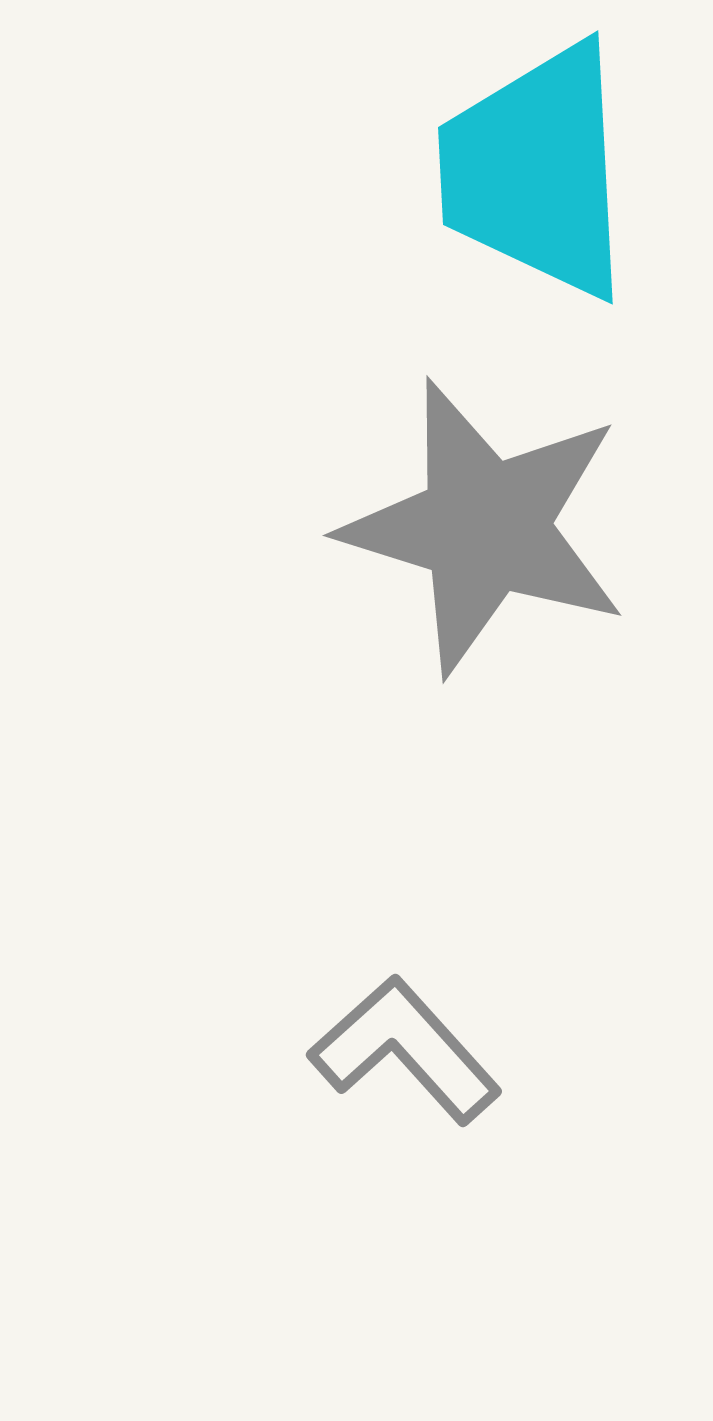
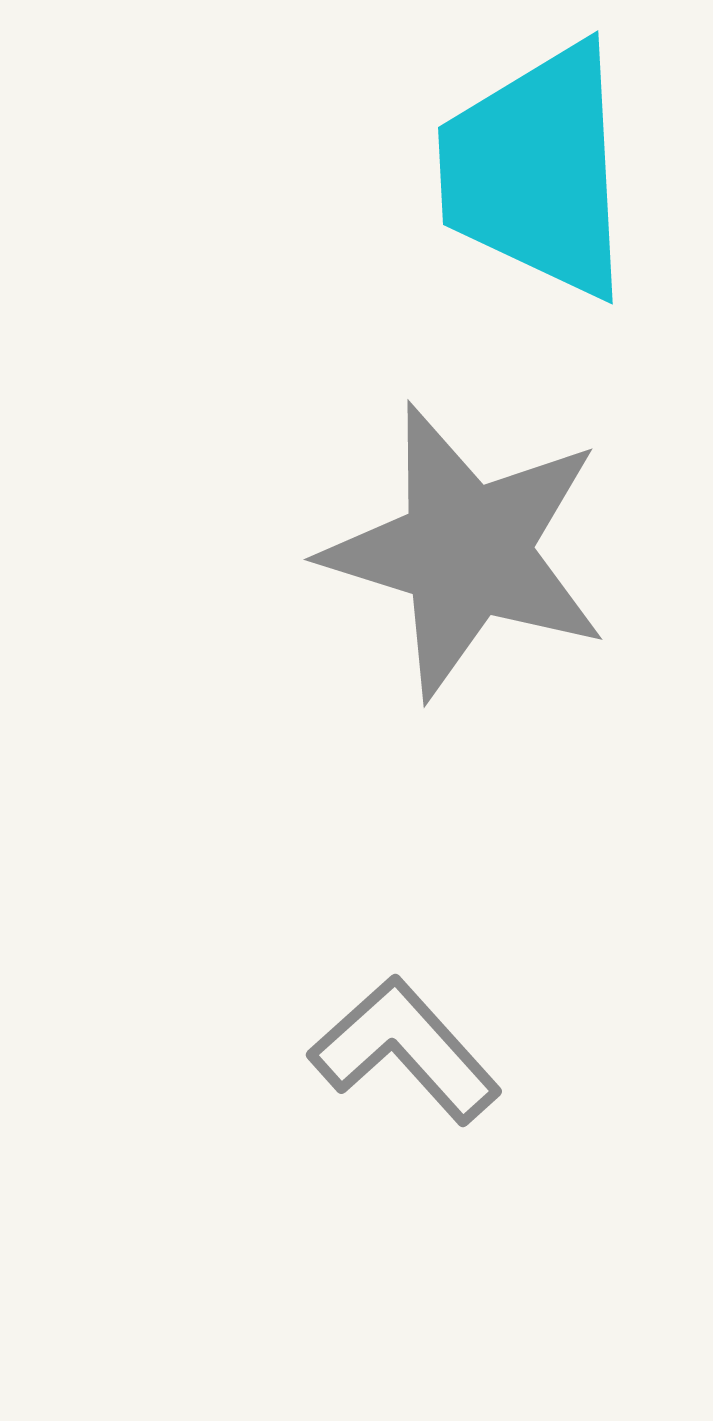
gray star: moved 19 px left, 24 px down
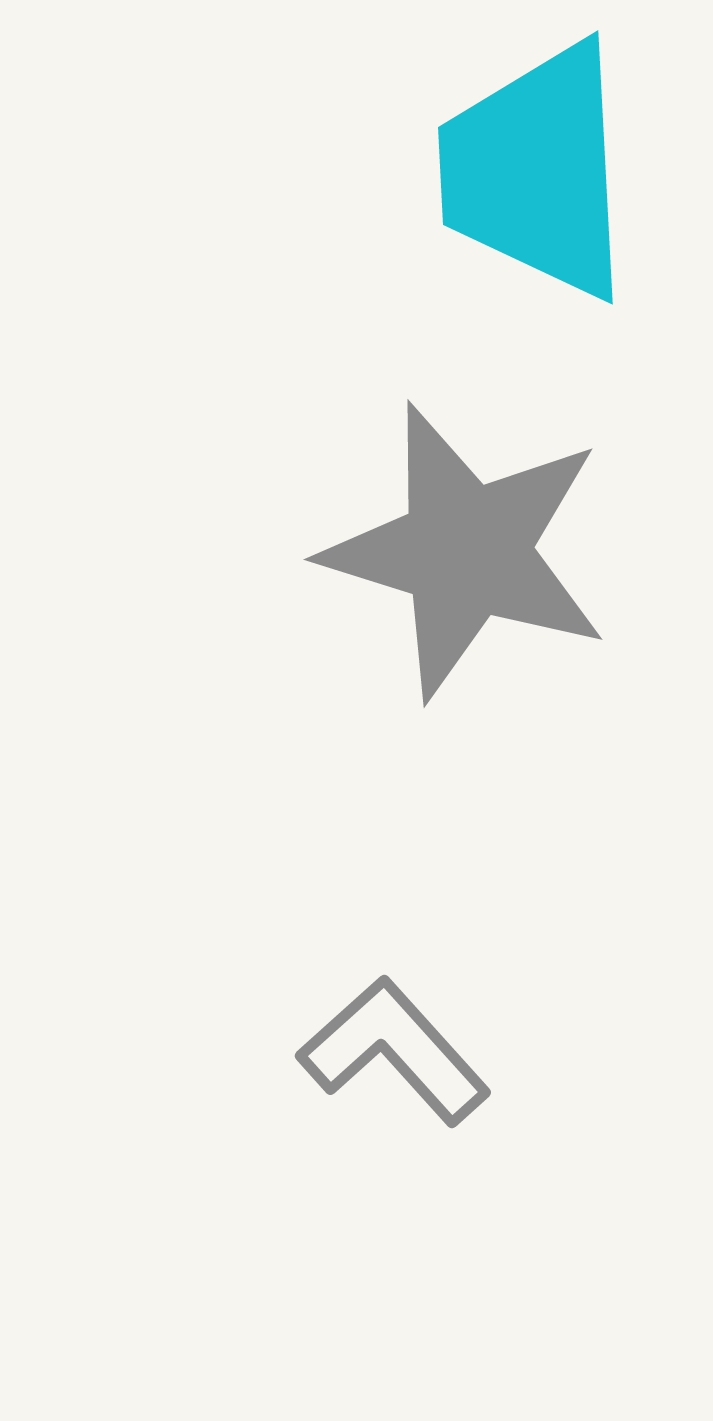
gray L-shape: moved 11 px left, 1 px down
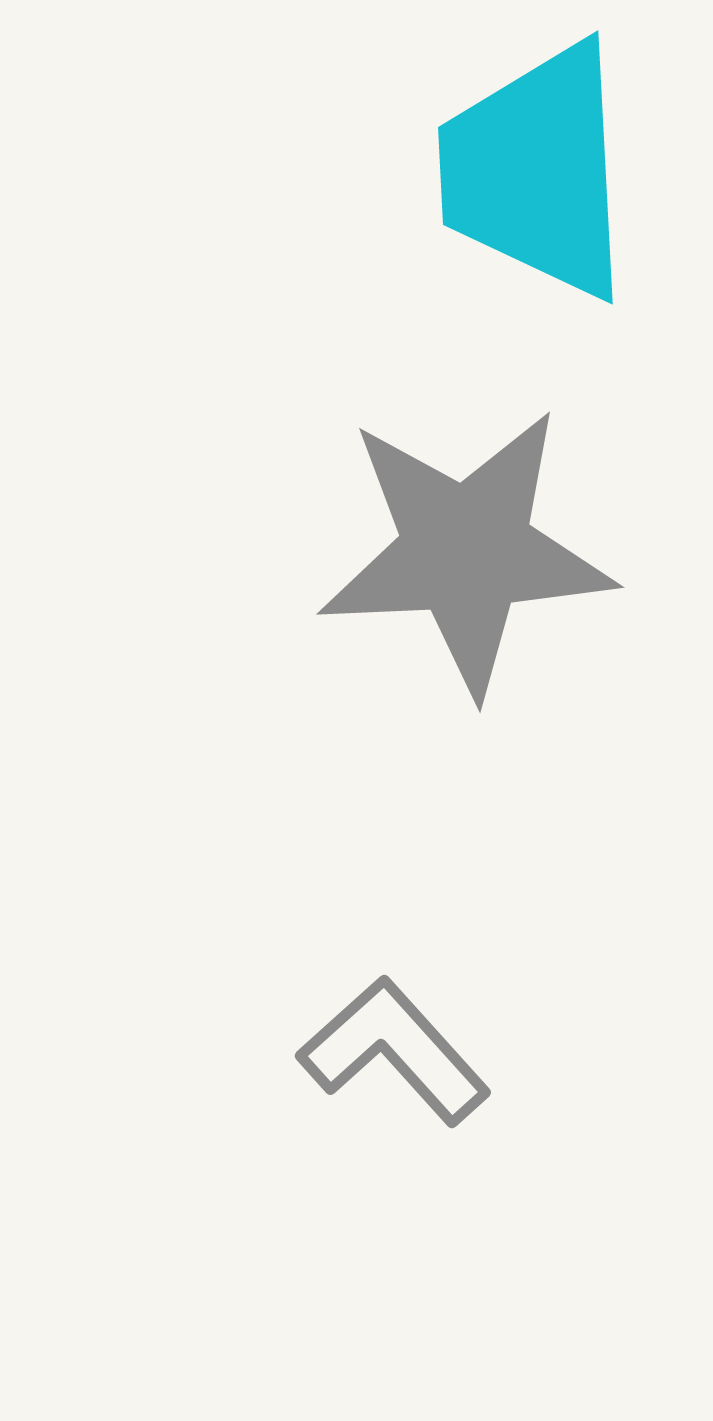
gray star: rotated 20 degrees counterclockwise
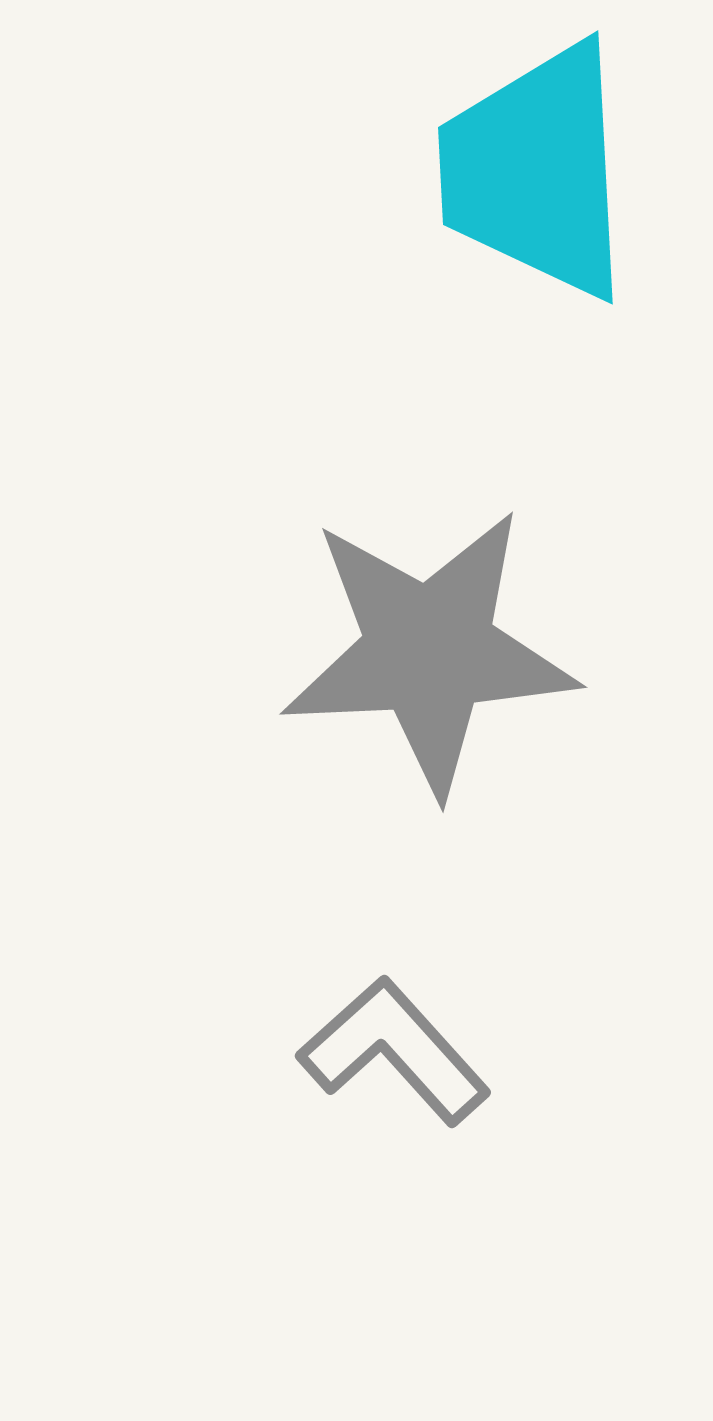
gray star: moved 37 px left, 100 px down
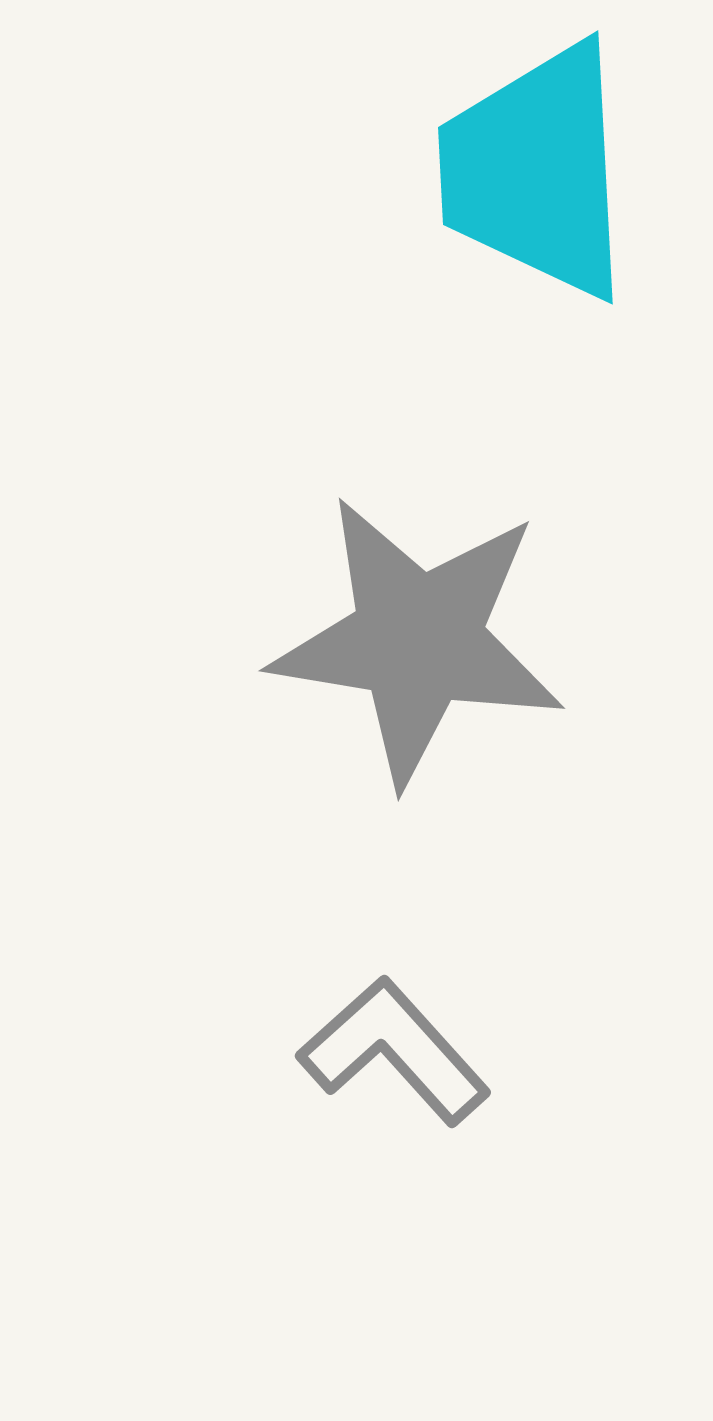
gray star: moved 11 px left, 11 px up; rotated 12 degrees clockwise
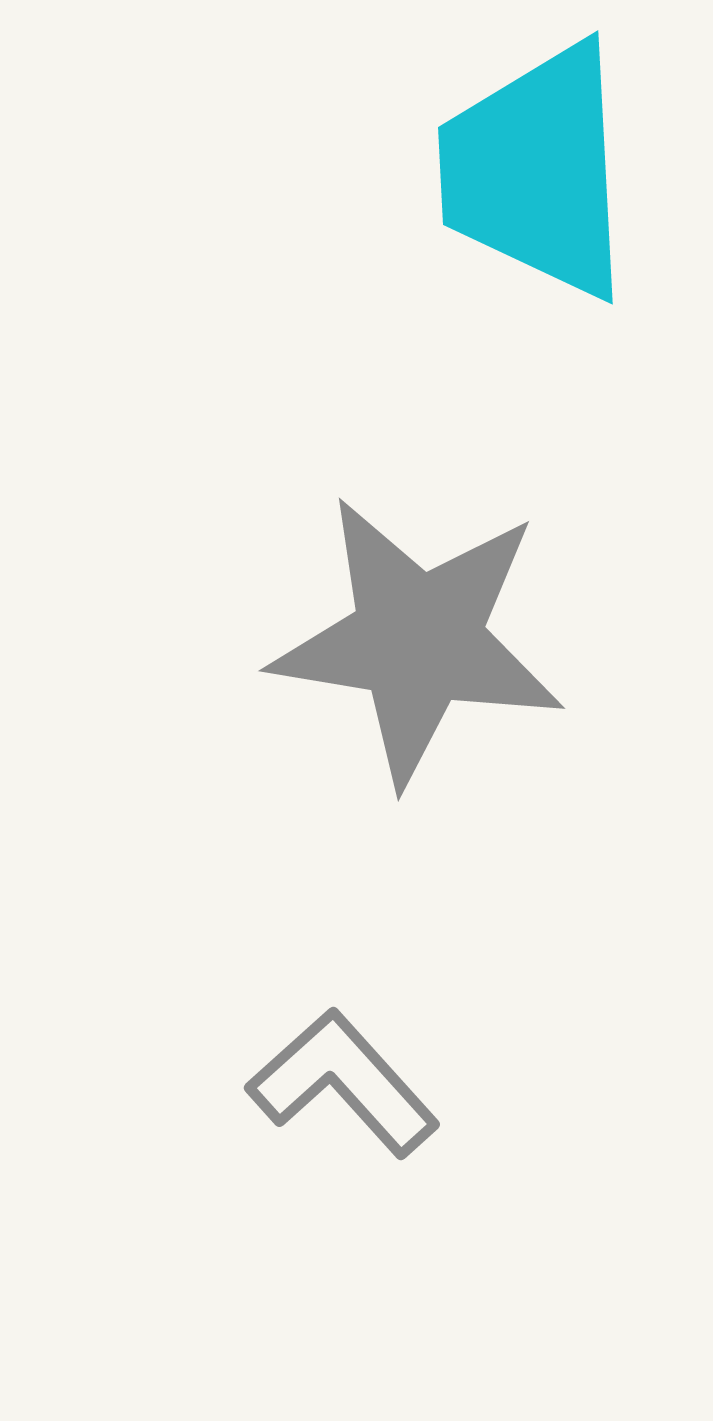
gray L-shape: moved 51 px left, 32 px down
